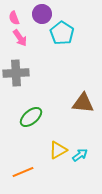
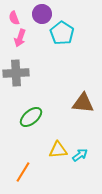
pink arrow: rotated 54 degrees clockwise
yellow triangle: rotated 24 degrees clockwise
orange line: rotated 35 degrees counterclockwise
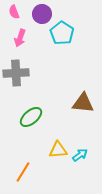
pink semicircle: moved 6 px up
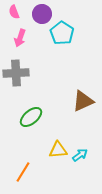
brown triangle: moved 2 px up; rotated 30 degrees counterclockwise
